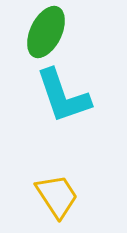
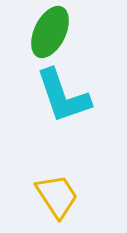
green ellipse: moved 4 px right
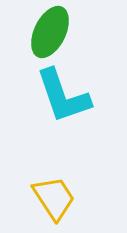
yellow trapezoid: moved 3 px left, 2 px down
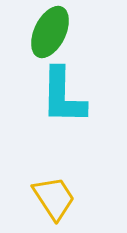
cyan L-shape: rotated 20 degrees clockwise
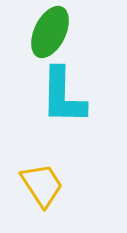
yellow trapezoid: moved 12 px left, 13 px up
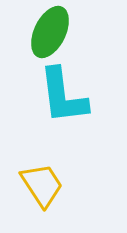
cyan L-shape: rotated 8 degrees counterclockwise
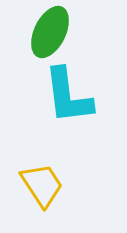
cyan L-shape: moved 5 px right
